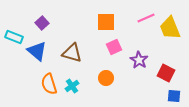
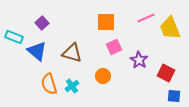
orange circle: moved 3 px left, 2 px up
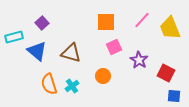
pink line: moved 4 px left, 2 px down; rotated 24 degrees counterclockwise
cyan rectangle: rotated 36 degrees counterclockwise
brown triangle: moved 1 px left
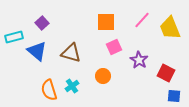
orange semicircle: moved 6 px down
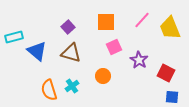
purple square: moved 26 px right, 4 px down
blue square: moved 2 px left, 1 px down
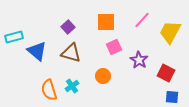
yellow trapezoid: moved 4 px down; rotated 50 degrees clockwise
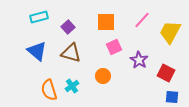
cyan rectangle: moved 25 px right, 20 px up
